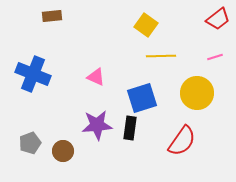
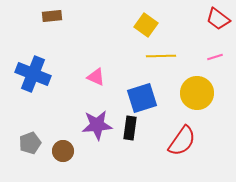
red trapezoid: rotated 75 degrees clockwise
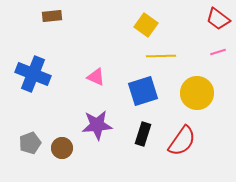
pink line: moved 3 px right, 5 px up
blue square: moved 1 px right, 7 px up
black rectangle: moved 13 px right, 6 px down; rotated 10 degrees clockwise
brown circle: moved 1 px left, 3 px up
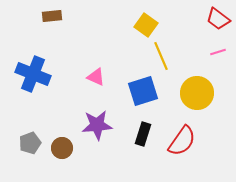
yellow line: rotated 68 degrees clockwise
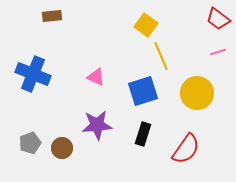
red semicircle: moved 4 px right, 8 px down
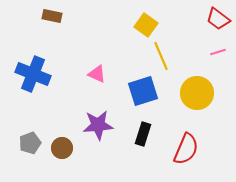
brown rectangle: rotated 18 degrees clockwise
pink triangle: moved 1 px right, 3 px up
purple star: moved 1 px right
red semicircle: rotated 12 degrees counterclockwise
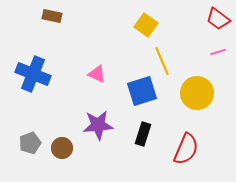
yellow line: moved 1 px right, 5 px down
blue square: moved 1 px left
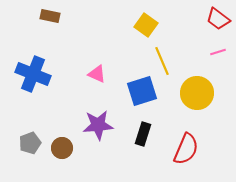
brown rectangle: moved 2 px left
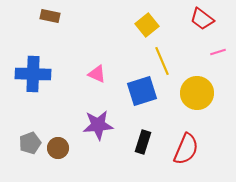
red trapezoid: moved 16 px left
yellow square: moved 1 px right; rotated 15 degrees clockwise
blue cross: rotated 20 degrees counterclockwise
black rectangle: moved 8 px down
brown circle: moved 4 px left
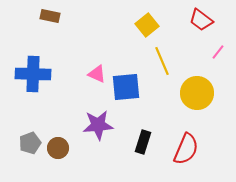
red trapezoid: moved 1 px left, 1 px down
pink line: rotated 35 degrees counterclockwise
blue square: moved 16 px left, 4 px up; rotated 12 degrees clockwise
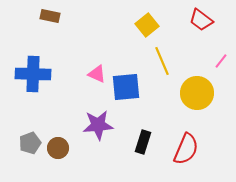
pink line: moved 3 px right, 9 px down
